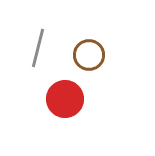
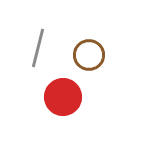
red circle: moved 2 px left, 2 px up
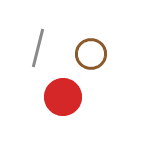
brown circle: moved 2 px right, 1 px up
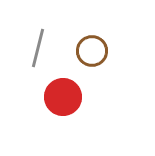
brown circle: moved 1 px right, 3 px up
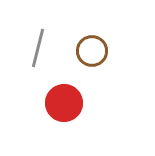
red circle: moved 1 px right, 6 px down
